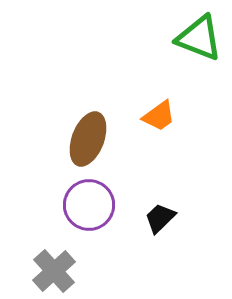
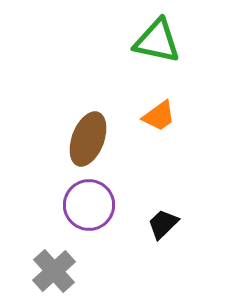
green triangle: moved 42 px left, 3 px down; rotated 9 degrees counterclockwise
black trapezoid: moved 3 px right, 6 px down
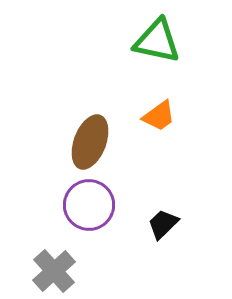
brown ellipse: moved 2 px right, 3 px down
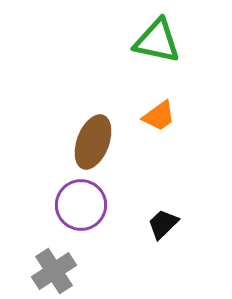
brown ellipse: moved 3 px right
purple circle: moved 8 px left
gray cross: rotated 9 degrees clockwise
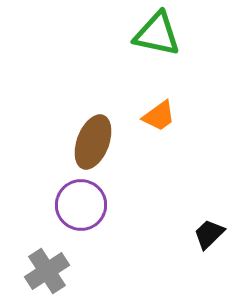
green triangle: moved 7 px up
black trapezoid: moved 46 px right, 10 px down
gray cross: moved 7 px left
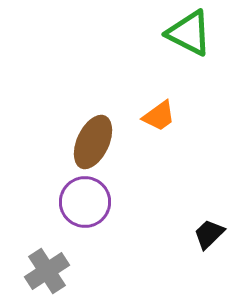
green triangle: moved 32 px right, 1 px up; rotated 15 degrees clockwise
brown ellipse: rotated 4 degrees clockwise
purple circle: moved 4 px right, 3 px up
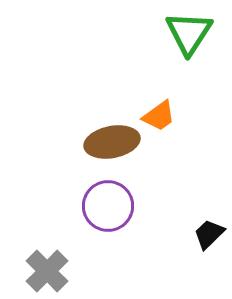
green triangle: rotated 36 degrees clockwise
brown ellipse: moved 19 px right; rotated 54 degrees clockwise
purple circle: moved 23 px right, 4 px down
gray cross: rotated 12 degrees counterclockwise
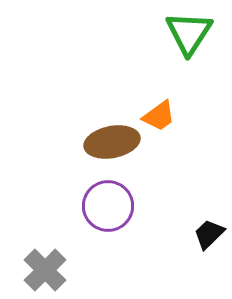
gray cross: moved 2 px left, 1 px up
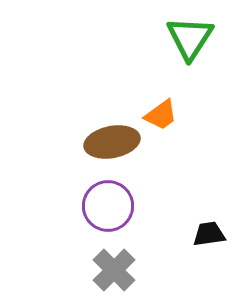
green triangle: moved 1 px right, 5 px down
orange trapezoid: moved 2 px right, 1 px up
black trapezoid: rotated 36 degrees clockwise
gray cross: moved 69 px right
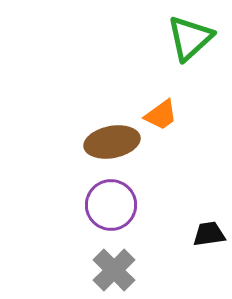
green triangle: rotated 15 degrees clockwise
purple circle: moved 3 px right, 1 px up
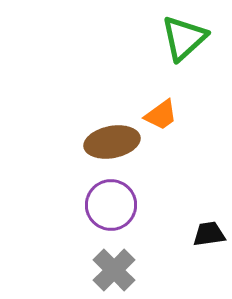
green triangle: moved 6 px left
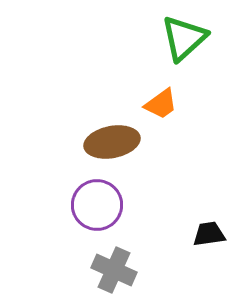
orange trapezoid: moved 11 px up
purple circle: moved 14 px left
gray cross: rotated 21 degrees counterclockwise
